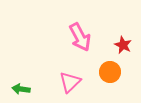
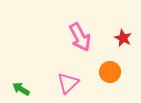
red star: moved 7 px up
pink triangle: moved 2 px left, 1 px down
green arrow: rotated 24 degrees clockwise
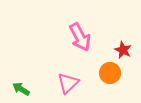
red star: moved 12 px down
orange circle: moved 1 px down
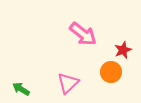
pink arrow: moved 3 px right, 3 px up; rotated 24 degrees counterclockwise
red star: rotated 24 degrees clockwise
orange circle: moved 1 px right, 1 px up
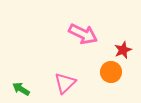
pink arrow: rotated 12 degrees counterclockwise
pink triangle: moved 3 px left
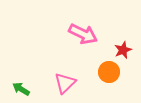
orange circle: moved 2 px left
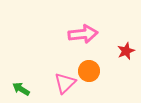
pink arrow: rotated 32 degrees counterclockwise
red star: moved 3 px right, 1 px down
orange circle: moved 20 px left, 1 px up
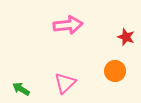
pink arrow: moved 15 px left, 9 px up
red star: moved 14 px up; rotated 30 degrees counterclockwise
orange circle: moved 26 px right
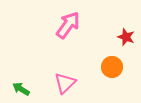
pink arrow: rotated 48 degrees counterclockwise
orange circle: moved 3 px left, 4 px up
